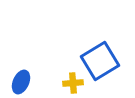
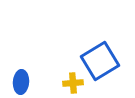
blue ellipse: rotated 20 degrees counterclockwise
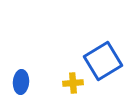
blue square: moved 3 px right
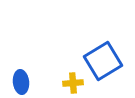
blue ellipse: rotated 10 degrees counterclockwise
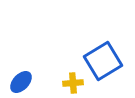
blue ellipse: rotated 50 degrees clockwise
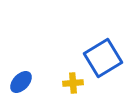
blue square: moved 3 px up
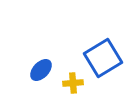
blue ellipse: moved 20 px right, 12 px up
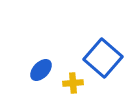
blue square: rotated 18 degrees counterclockwise
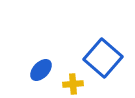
yellow cross: moved 1 px down
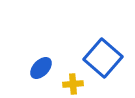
blue ellipse: moved 2 px up
